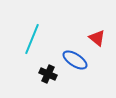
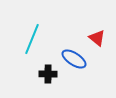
blue ellipse: moved 1 px left, 1 px up
black cross: rotated 24 degrees counterclockwise
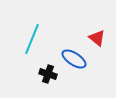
black cross: rotated 18 degrees clockwise
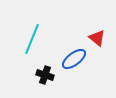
blue ellipse: rotated 70 degrees counterclockwise
black cross: moved 3 px left, 1 px down
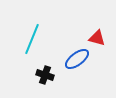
red triangle: rotated 24 degrees counterclockwise
blue ellipse: moved 3 px right
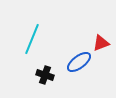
red triangle: moved 4 px right, 5 px down; rotated 36 degrees counterclockwise
blue ellipse: moved 2 px right, 3 px down
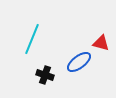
red triangle: rotated 36 degrees clockwise
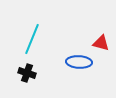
blue ellipse: rotated 40 degrees clockwise
black cross: moved 18 px left, 2 px up
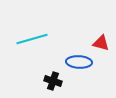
cyan line: rotated 52 degrees clockwise
black cross: moved 26 px right, 8 px down
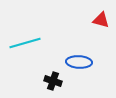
cyan line: moved 7 px left, 4 px down
red triangle: moved 23 px up
